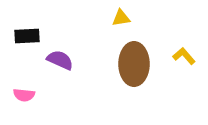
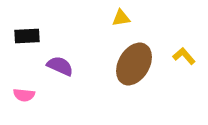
purple semicircle: moved 6 px down
brown ellipse: rotated 30 degrees clockwise
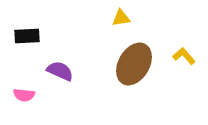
purple semicircle: moved 5 px down
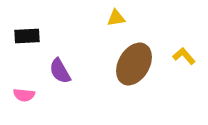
yellow triangle: moved 5 px left
purple semicircle: rotated 144 degrees counterclockwise
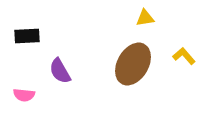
yellow triangle: moved 29 px right
brown ellipse: moved 1 px left
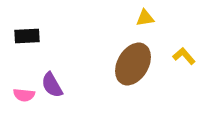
purple semicircle: moved 8 px left, 14 px down
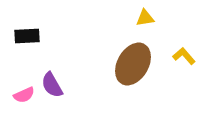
pink semicircle: rotated 30 degrees counterclockwise
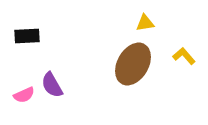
yellow triangle: moved 5 px down
